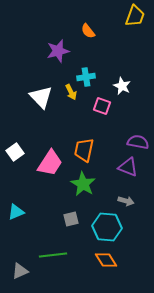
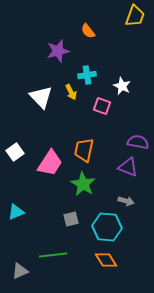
cyan cross: moved 1 px right, 2 px up
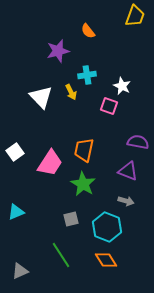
pink square: moved 7 px right
purple triangle: moved 4 px down
cyan hexagon: rotated 16 degrees clockwise
green line: moved 8 px right; rotated 64 degrees clockwise
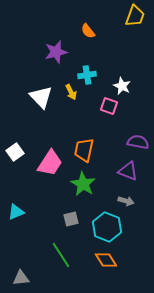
purple star: moved 2 px left, 1 px down
gray triangle: moved 1 px right, 7 px down; rotated 18 degrees clockwise
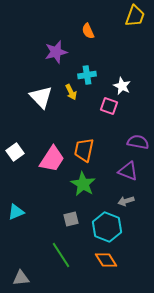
orange semicircle: rotated 14 degrees clockwise
pink trapezoid: moved 2 px right, 4 px up
gray arrow: rotated 147 degrees clockwise
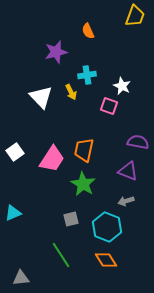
cyan triangle: moved 3 px left, 1 px down
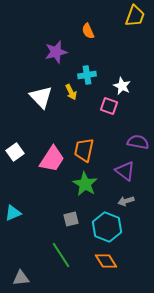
purple triangle: moved 3 px left; rotated 15 degrees clockwise
green star: moved 2 px right
orange diamond: moved 1 px down
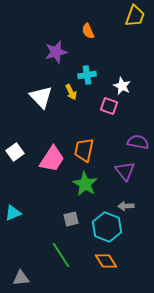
purple triangle: rotated 15 degrees clockwise
gray arrow: moved 5 px down; rotated 14 degrees clockwise
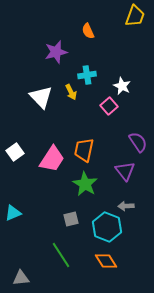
pink square: rotated 30 degrees clockwise
purple semicircle: rotated 45 degrees clockwise
